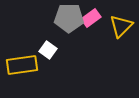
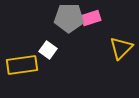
pink rectangle: rotated 18 degrees clockwise
yellow triangle: moved 22 px down
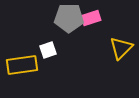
white square: rotated 36 degrees clockwise
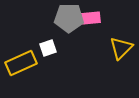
pink rectangle: rotated 12 degrees clockwise
white square: moved 2 px up
yellow rectangle: moved 1 px left, 2 px up; rotated 16 degrees counterclockwise
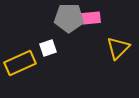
yellow triangle: moved 3 px left
yellow rectangle: moved 1 px left
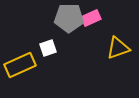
pink rectangle: rotated 18 degrees counterclockwise
yellow triangle: rotated 25 degrees clockwise
yellow rectangle: moved 2 px down
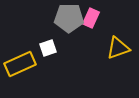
pink rectangle: rotated 42 degrees counterclockwise
yellow rectangle: moved 1 px up
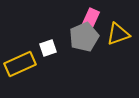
gray pentagon: moved 15 px right, 19 px down; rotated 24 degrees counterclockwise
yellow triangle: moved 14 px up
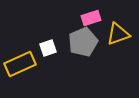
pink rectangle: rotated 48 degrees clockwise
gray pentagon: moved 1 px left, 5 px down
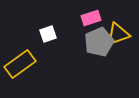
gray pentagon: moved 16 px right
white square: moved 14 px up
yellow rectangle: rotated 12 degrees counterclockwise
